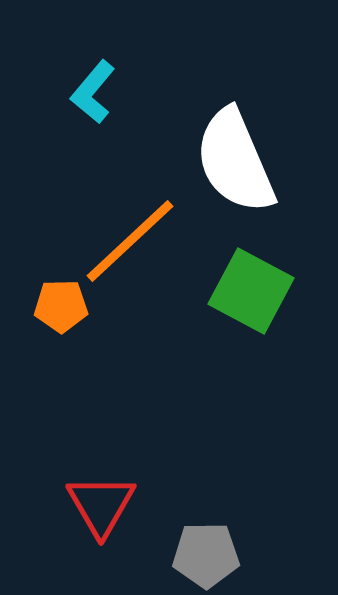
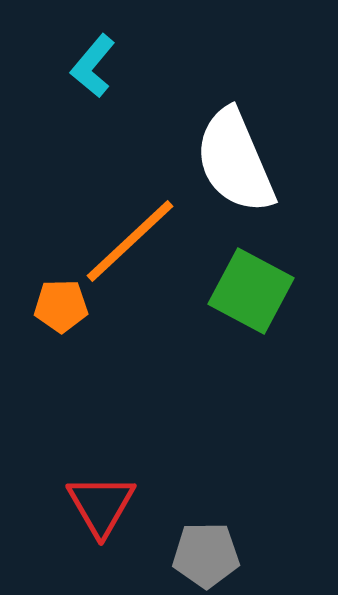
cyan L-shape: moved 26 px up
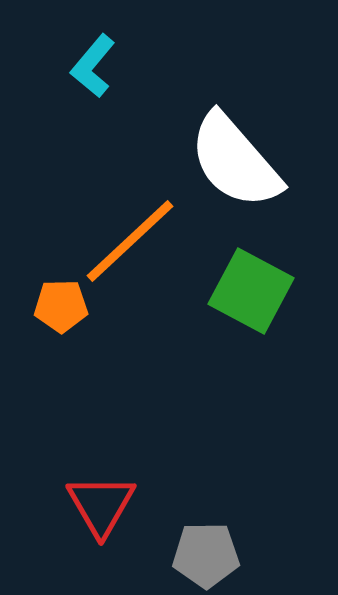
white semicircle: rotated 18 degrees counterclockwise
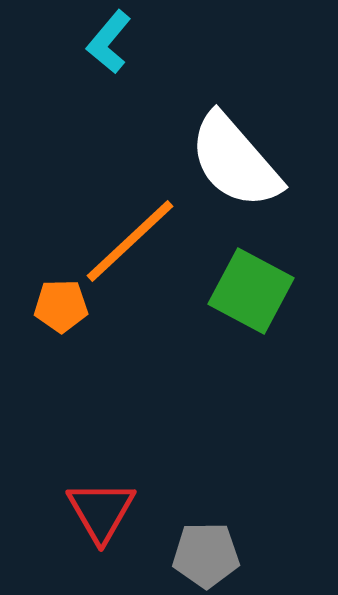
cyan L-shape: moved 16 px right, 24 px up
red triangle: moved 6 px down
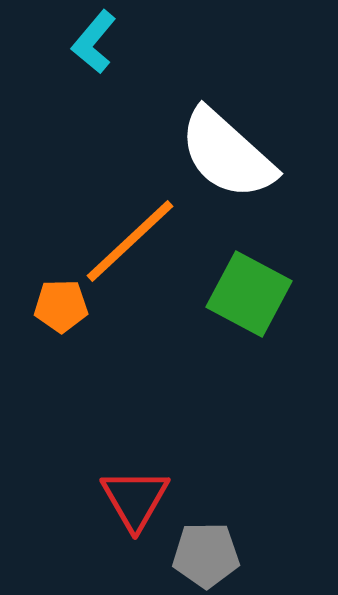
cyan L-shape: moved 15 px left
white semicircle: moved 8 px left, 7 px up; rotated 7 degrees counterclockwise
green square: moved 2 px left, 3 px down
red triangle: moved 34 px right, 12 px up
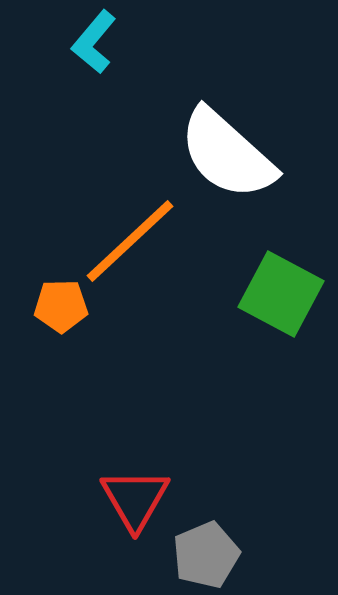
green square: moved 32 px right
gray pentagon: rotated 22 degrees counterclockwise
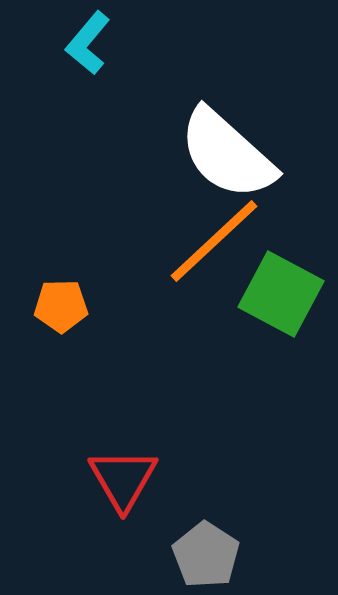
cyan L-shape: moved 6 px left, 1 px down
orange line: moved 84 px right
red triangle: moved 12 px left, 20 px up
gray pentagon: rotated 16 degrees counterclockwise
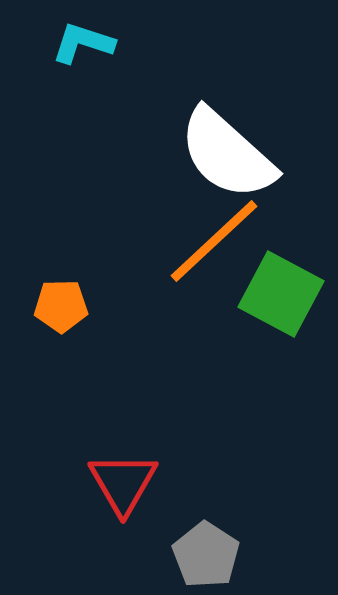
cyan L-shape: moved 5 px left; rotated 68 degrees clockwise
red triangle: moved 4 px down
